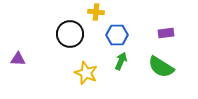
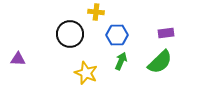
green semicircle: moved 1 px left, 5 px up; rotated 76 degrees counterclockwise
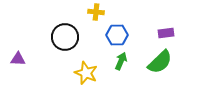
black circle: moved 5 px left, 3 px down
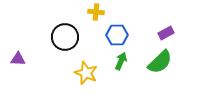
purple rectangle: rotated 21 degrees counterclockwise
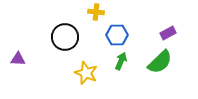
purple rectangle: moved 2 px right
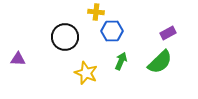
blue hexagon: moved 5 px left, 4 px up
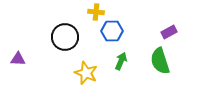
purple rectangle: moved 1 px right, 1 px up
green semicircle: moved 1 px up; rotated 116 degrees clockwise
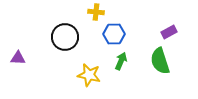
blue hexagon: moved 2 px right, 3 px down
purple triangle: moved 1 px up
yellow star: moved 3 px right, 2 px down; rotated 10 degrees counterclockwise
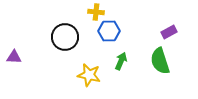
blue hexagon: moved 5 px left, 3 px up
purple triangle: moved 4 px left, 1 px up
